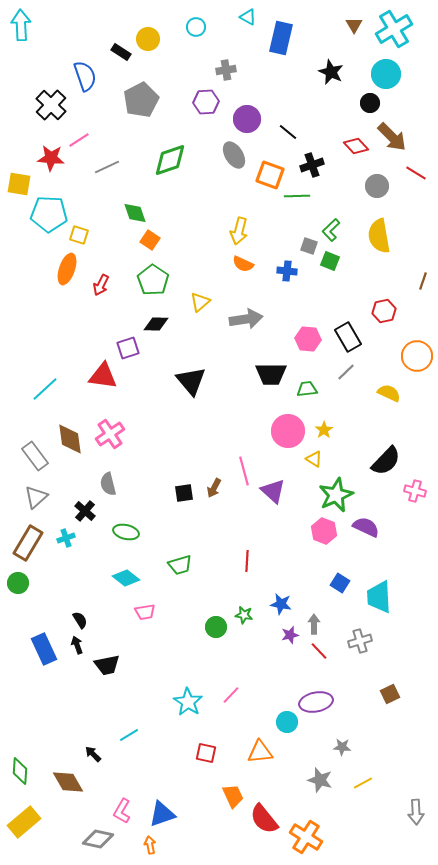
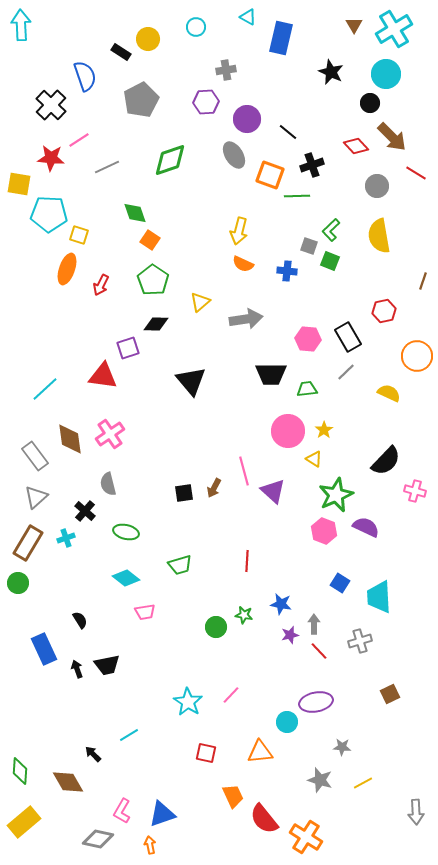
black arrow at (77, 645): moved 24 px down
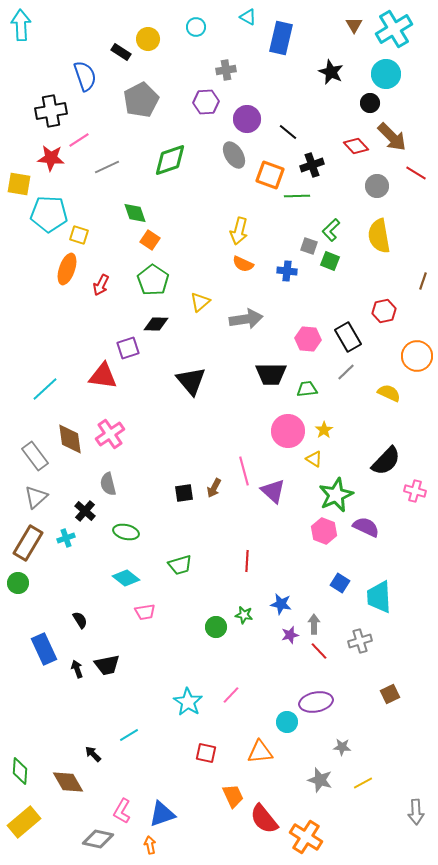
black cross at (51, 105): moved 6 px down; rotated 36 degrees clockwise
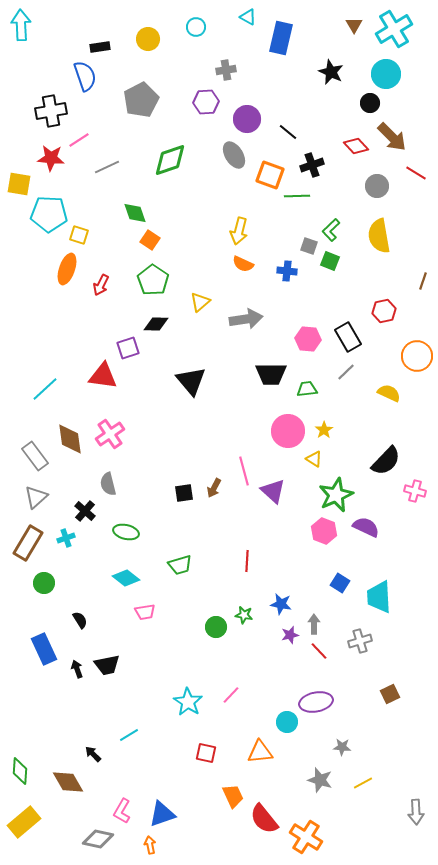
black rectangle at (121, 52): moved 21 px left, 5 px up; rotated 42 degrees counterclockwise
green circle at (18, 583): moved 26 px right
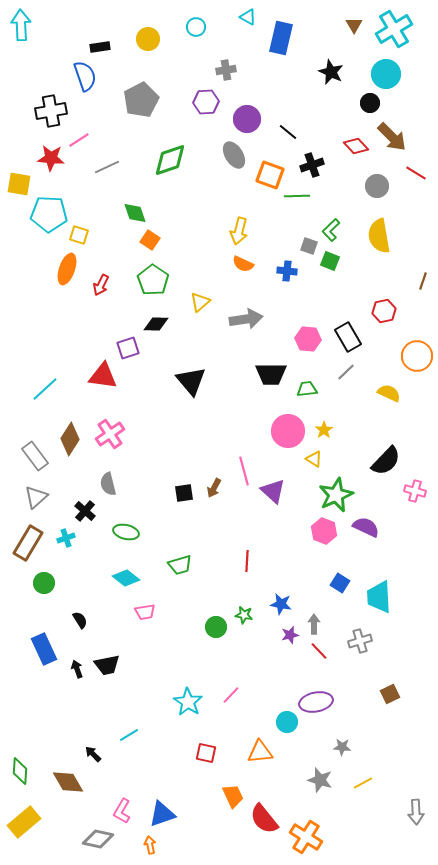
brown diamond at (70, 439): rotated 40 degrees clockwise
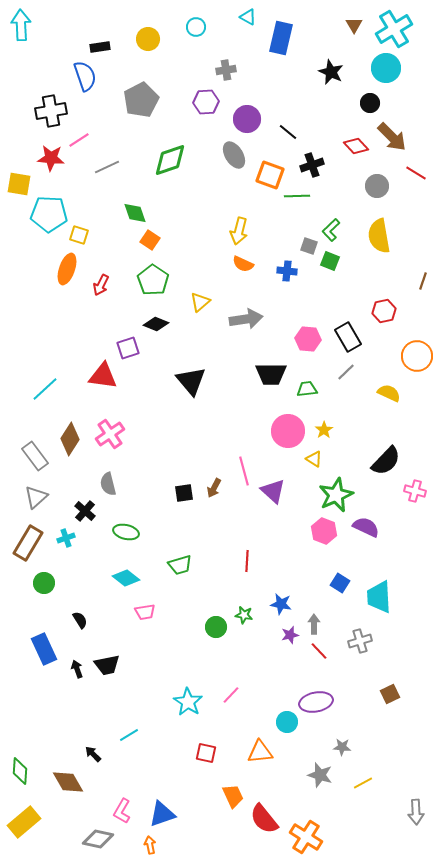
cyan circle at (386, 74): moved 6 px up
black diamond at (156, 324): rotated 20 degrees clockwise
gray star at (320, 780): moved 5 px up
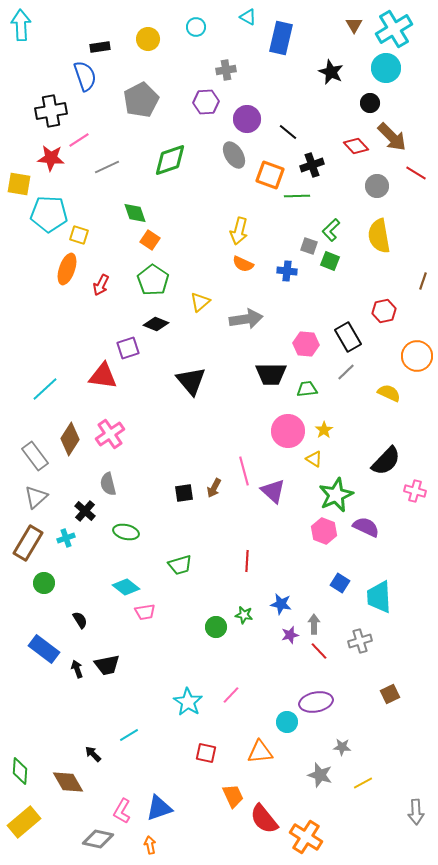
pink hexagon at (308, 339): moved 2 px left, 5 px down
cyan diamond at (126, 578): moved 9 px down
blue rectangle at (44, 649): rotated 28 degrees counterclockwise
blue triangle at (162, 814): moved 3 px left, 6 px up
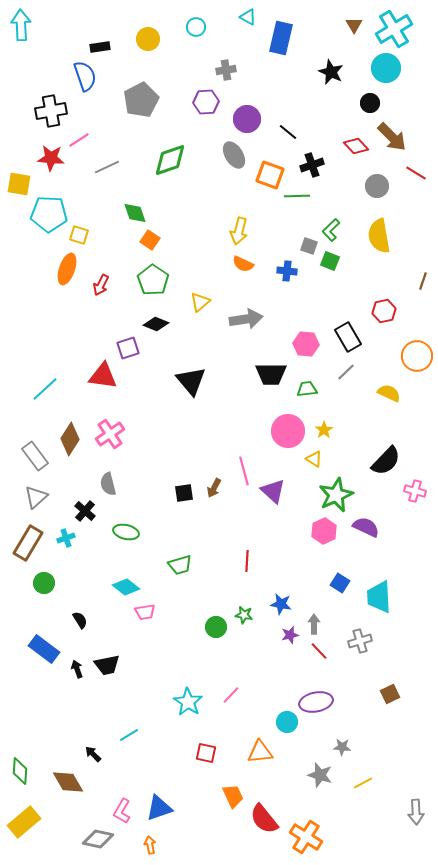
pink hexagon at (324, 531): rotated 15 degrees clockwise
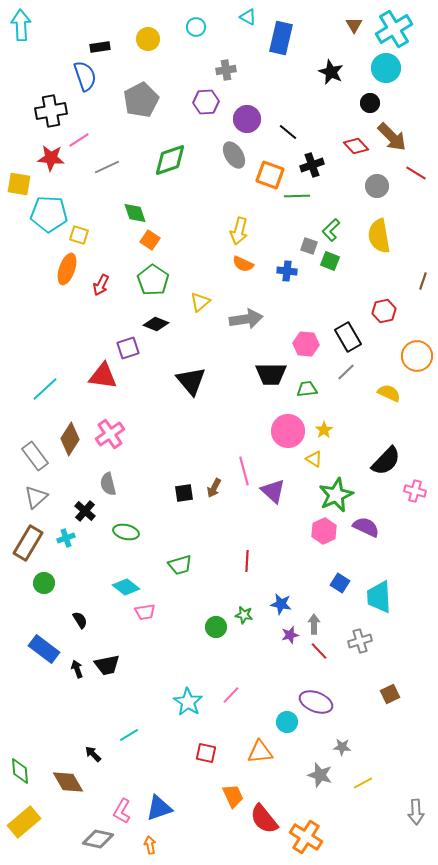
purple ellipse at (316, 702): rotated 32 degrees clockwise
green diamond at (20, 771): rotated 8 degrees counterclockwise
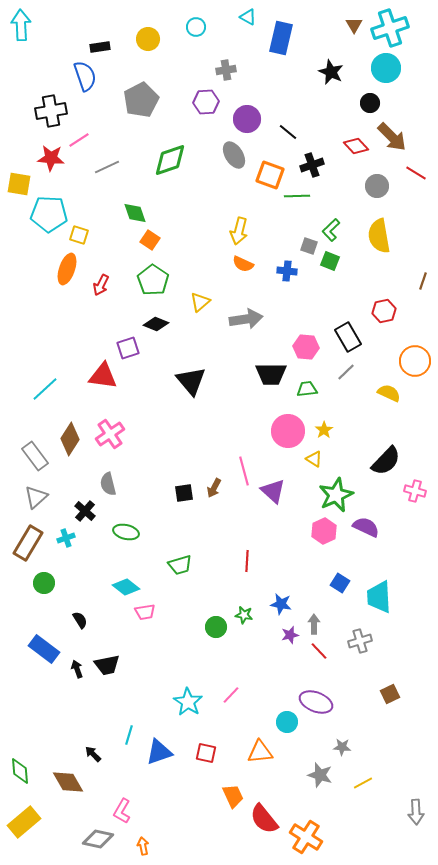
cyan cross at (394, 29): moved 4 px left, 1 px up; rotated 12 degrees clockwise
pink hexagon at (306, 344): moved 3 px down
orange circle at (417, 356): moved 2 px left, 5 px down
cyan line at (129, 735): rotated 42 degrees counterclockwise
blue triangle at (159, 808): moved 56 px up
orange arrow at (150, 845): moved 7 px left, 1 px down
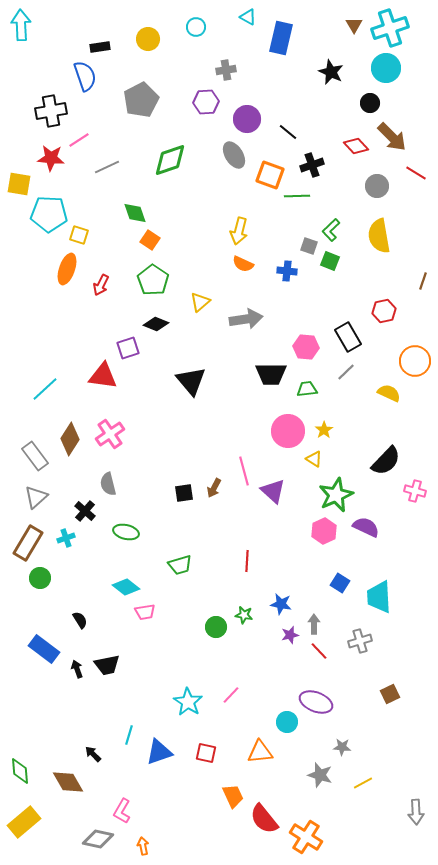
green circle at (44, 583): moved 4 px left, 5 px up
